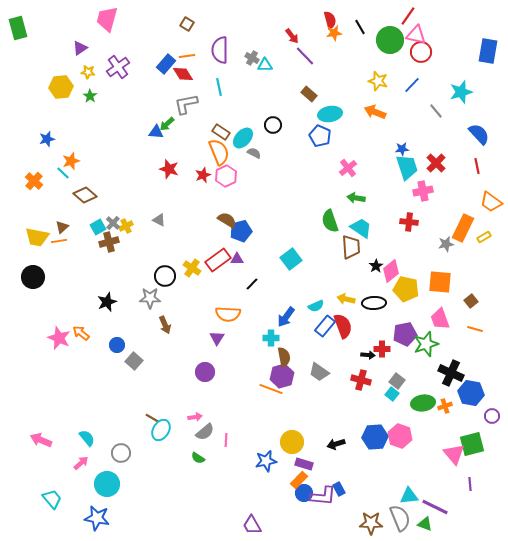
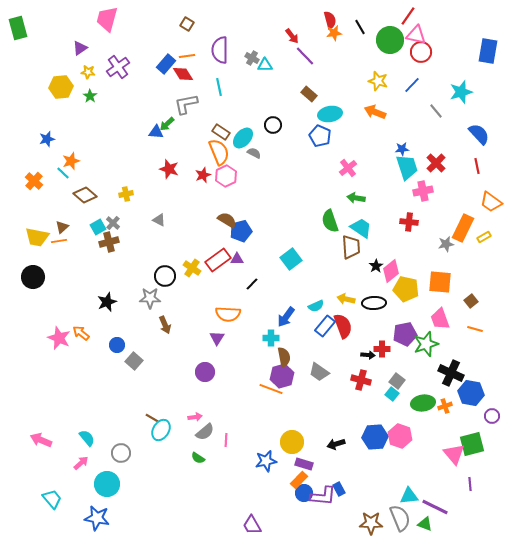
yellow cross at (126, 226): moved 32 px up; rotated 16 degrees clockwise
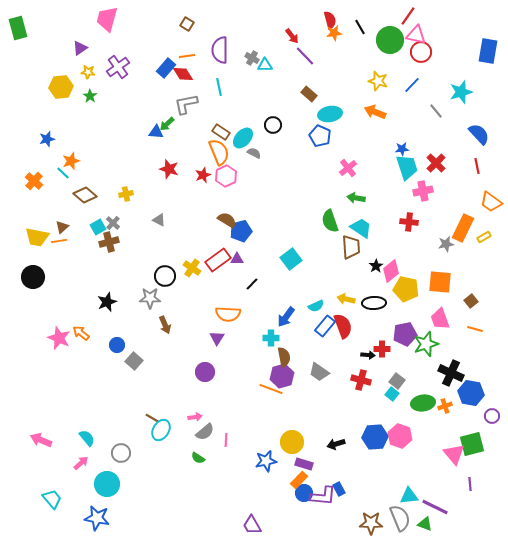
blue rectangle at (166, 64): moved 4 px down
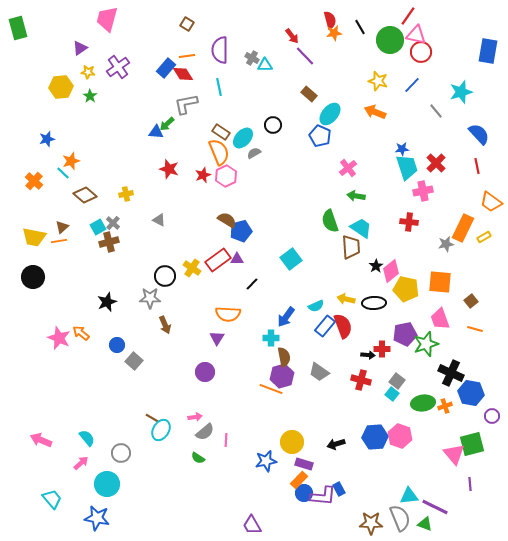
cyan ellipse at (330, 114): rotated 40 degrees counterclockwise
gray semicircle at (254, 153): rotated 56 degrees counterclockwise
green arrow at (356, 198): moved 2 px up
yellow trapezoid at (37, 237): moved 3 px left
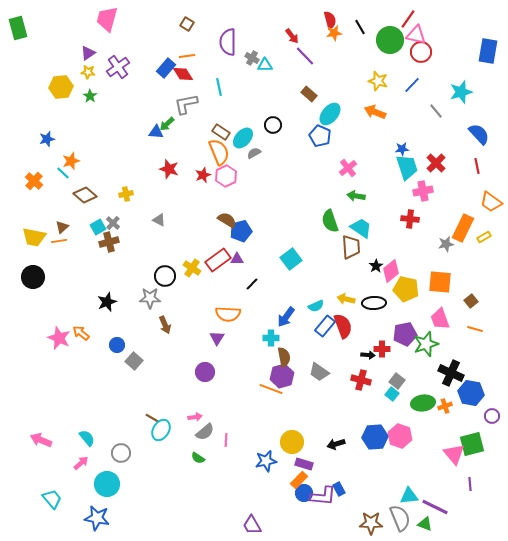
red line at (408, 16): moved 3 px down
purple triangle at (80, 48): moved 8 px right, 5 px down
purple semicircle at (220, 50): moved 8 px right, 8 px up
red cross at (409, 222): moved 1 px right, 3 px up
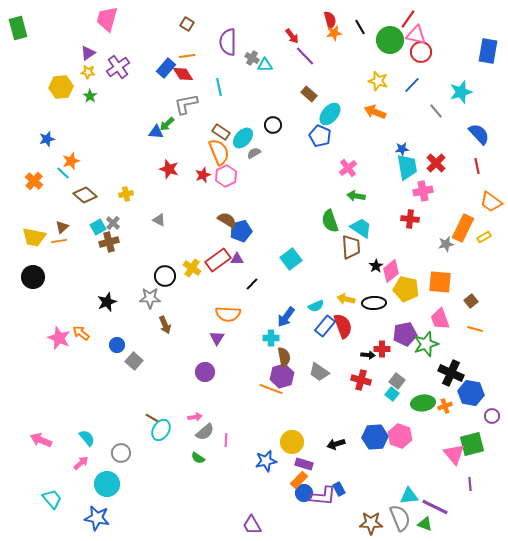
cyan trapezoid at (407, 167): rotated 8 degrees clockwise
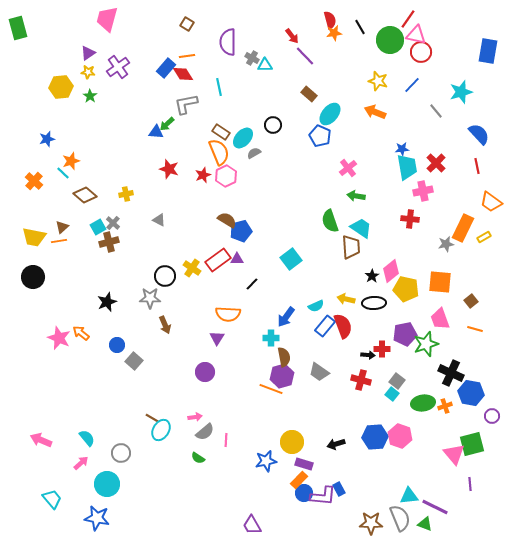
black star at (376, 266): moved 4 px left, 10 px down
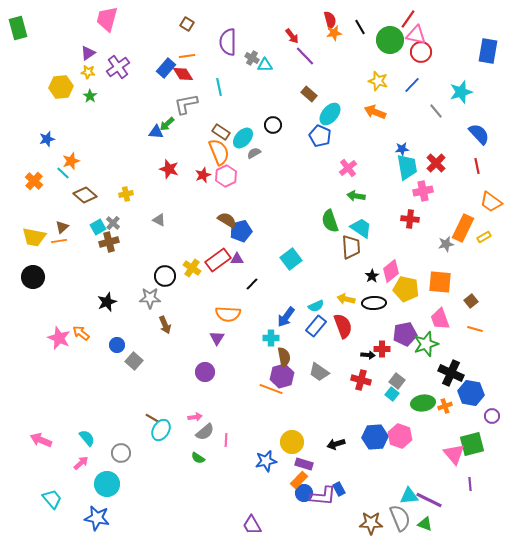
blue rectangle at (325, 326): moved 9 px left
purple line at (435, 507): moved 6 px left, 7 px up
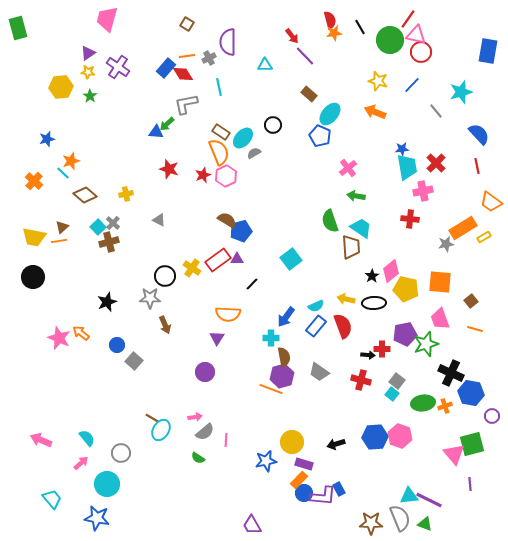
gray cross at (252, 58): moved 43 px left; rotated 32 degrees clockwise
purple cross at (118, 67): rotated 20 degrees counterclockwise
cyan square at (98, 227): rotated 14 degrees counterclockwise
orange rectangle at (463, 228): rotated 32 degrees clockwise
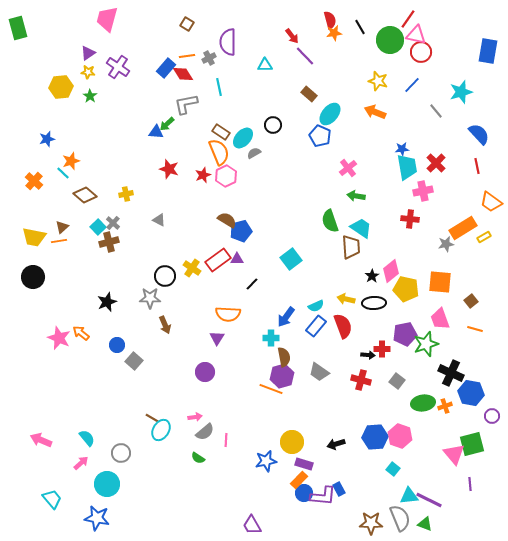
cyan square at (392, 394): moved 1 px right, 75 px down
